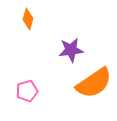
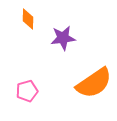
orange diamond: rotated 15 degrees counterclockwise
purple star: moved 8 px left, 12 px up
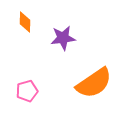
orange diamond: moved 3 px left, 3 px down
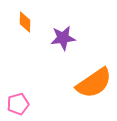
pink pentagon: moved 9 px left, 13 px down
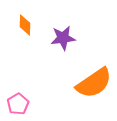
orange diamond: moved 3 px down
pink pentagon: rotated 15 degrees counterclockwise
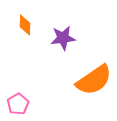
orange semicircle: moved 3 px up
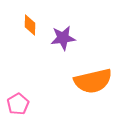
orange diamond: moved 5 px right
orange semicircle: moved 1 px left, 1 px down; rotated 21 degrees clockwise
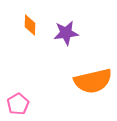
purple star: moved 3 px right, 5 px up
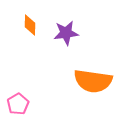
orange semicircle: rotated 21 degrees clockwise
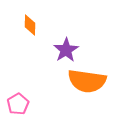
purple star: moved 17 px down; rotated 25 degrees counterclockwise
orange semicircle: moved 6 px left
